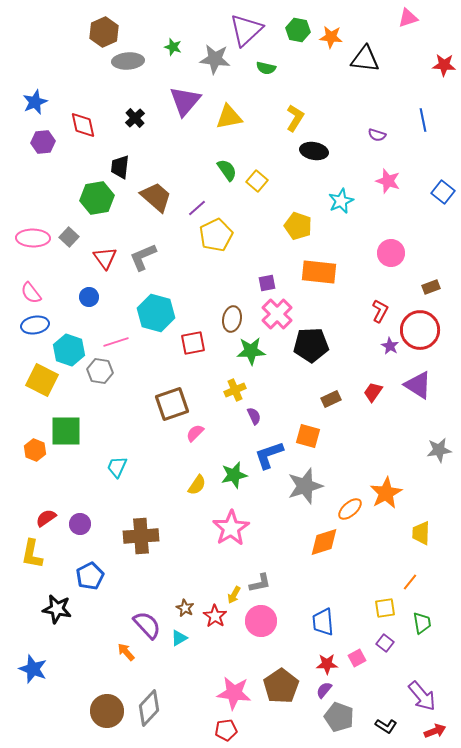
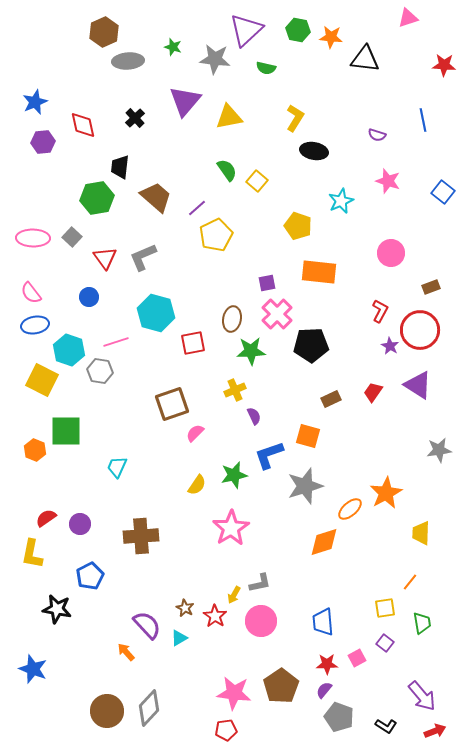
gray square at (69, 237): moved 3 px right
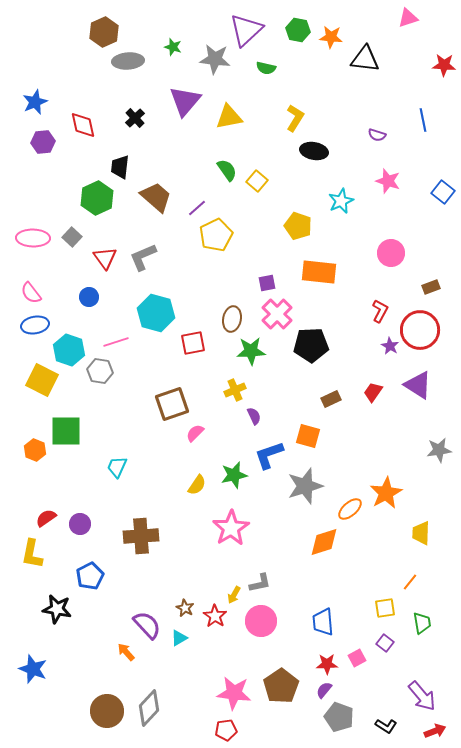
green hexagon at (97, 198): rotated 16 degrees counterclockwise
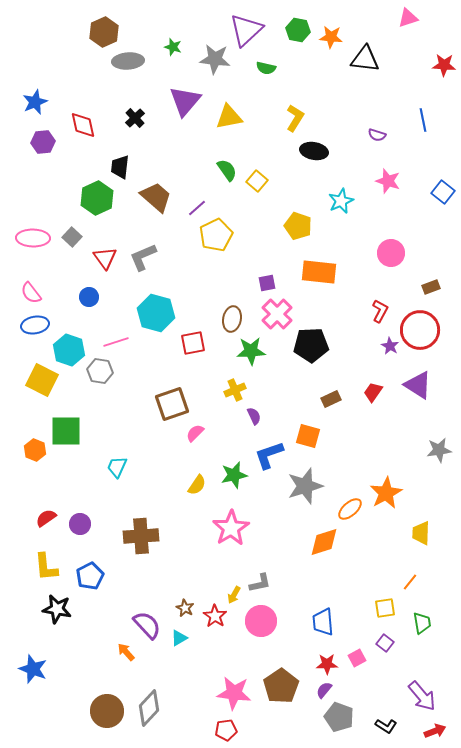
yellow L-shape at (32, 554): moved 14 px right, 13 px down; rotated 16 degrees counterclockwise
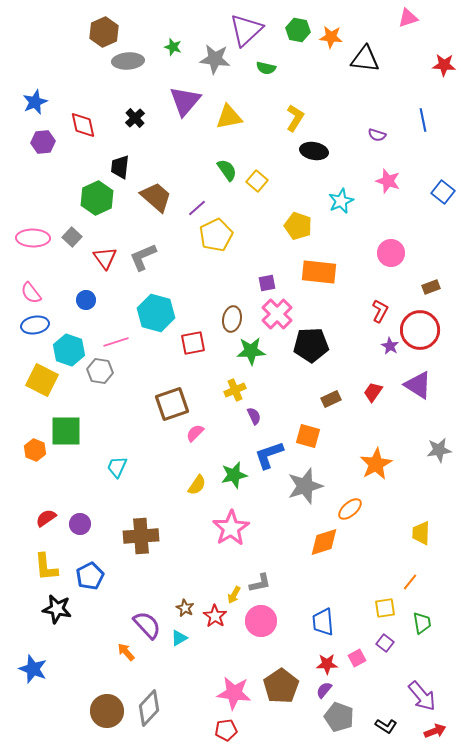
blue circle at (89, 297): moved 3 px left, 3 px down
orange star at (386, 493): moved 10 px left, 29 px up
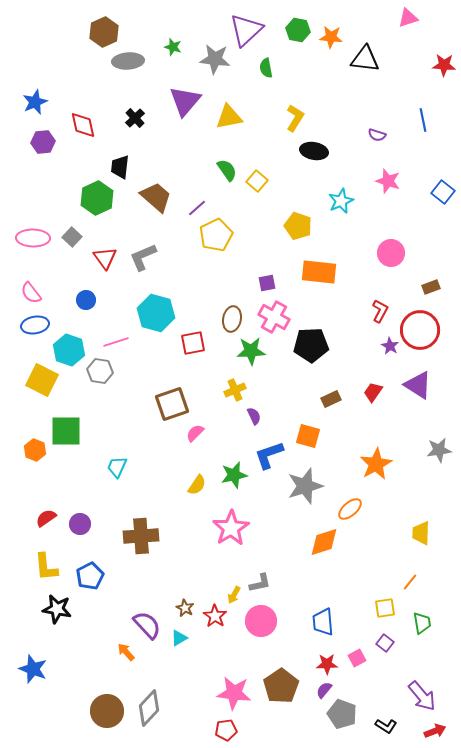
green semicircle at (266, 68): rotated 66 degrees clockwise
pink cross at (277, 314): moved 3 px left, 3 px down; rotated 16 degrees counterclockwise
gray pentagon at (339, 717): moved 3 px right, 3 px up
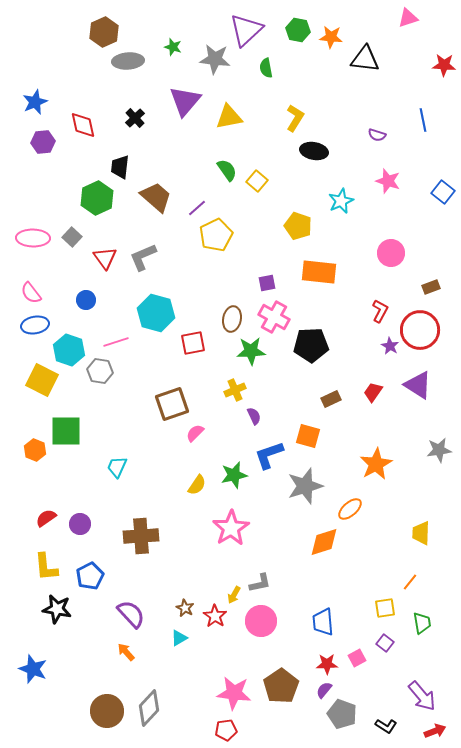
purple semicircle at (147, 625): moved 16 px left, 11 px up
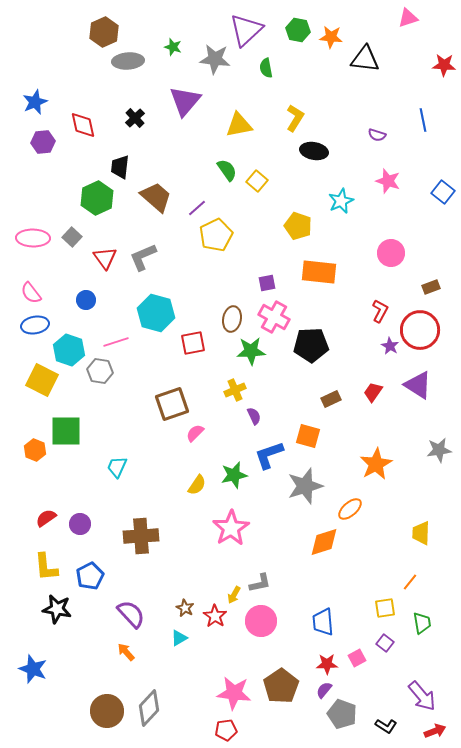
yellow triangle at (229, 117): moved 10 px right, 8 px down
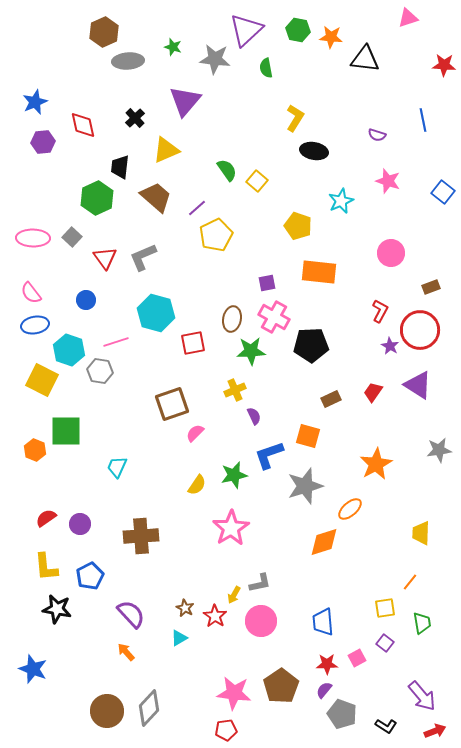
yellow triangle at (239, 125): moved 73 px left, 25 px down; rotated 12 degrees counterclockwise
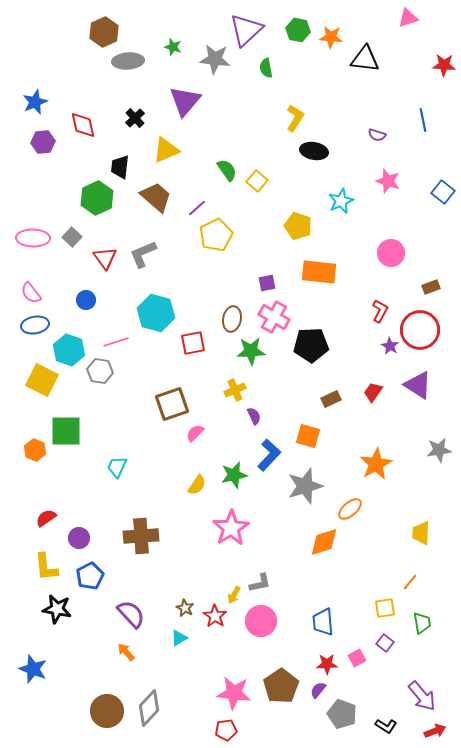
gray L-shape at (143, 257): moved 3 px up
blue L-shape at (269, 455): rotated 152 degrees clockwise
purple circle at (80, 524): moved 1 px left, 14 px down
purple semicircle at (324, 690): moved 6 px left
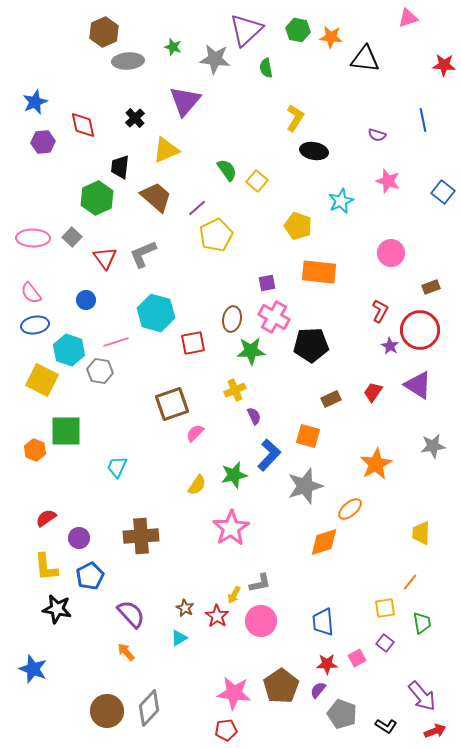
gray star at (439, 450): moved 6 px left, 4 px up
red star at (215, 616): moved 2 px right
